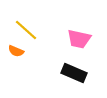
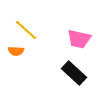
orange semicircle: rotated 21 degrees counterclockwise
black rectangle: rotated 20 degrees clockwise
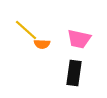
orange semicircle: moved 26 px right, 7 px up
black rectangle: rotated 55 degrees clockwise
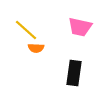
pink trapezoid: moved 1 px right, 12 px up
orange semicircle: moved 6 px left, 4 px down
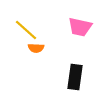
black rectangle: moved 1 px right, 4 px down
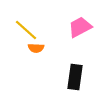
pink trapezoid: rotated 140 degrees clockwise
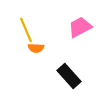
yellow line: rotated 25 degrees clockwise
black rectangle: moved 6 px left, 1 px up; rotated 50 degrees counterclockwise
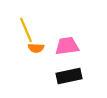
pink trapezoid: moved 13 px left, 19 px down; rotated 20 degrees clockwise
black rectangle: rotated 60 degrees counterclockwise
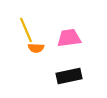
pink trapezoid: moved 2 px right, 8 px up
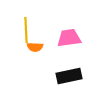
yellow line: rotated 20 degrees clockwise
orange semicircle: moved 1 px left, 1 px up
